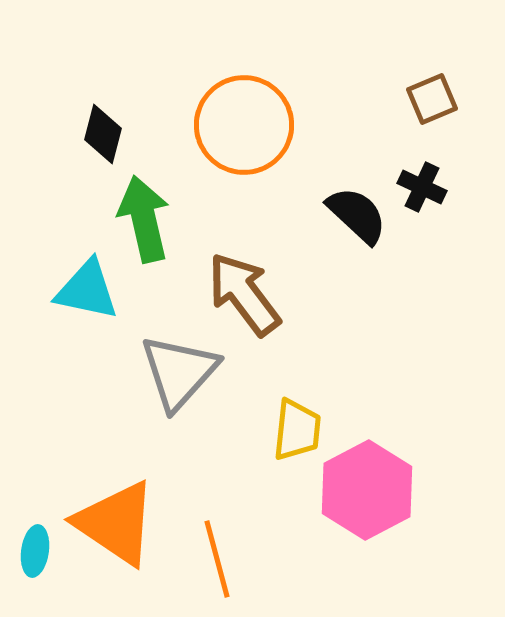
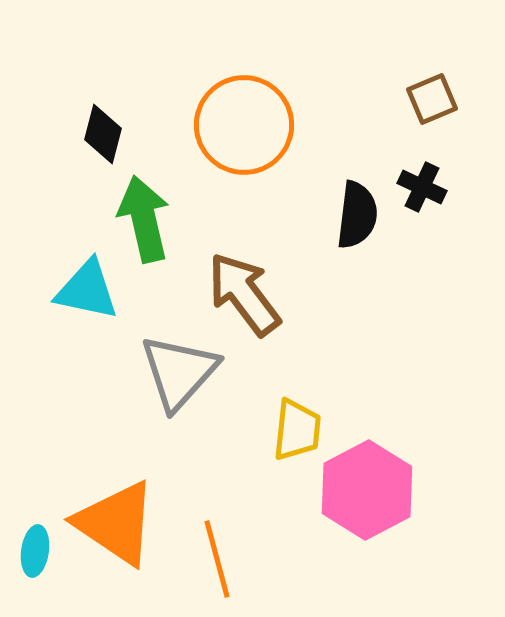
black semicircle: rotated 54 degrees clockwise
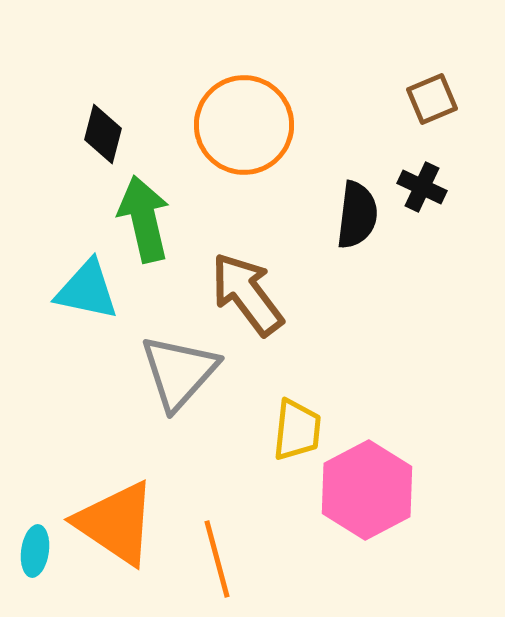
brown arrow: moved 3 px right
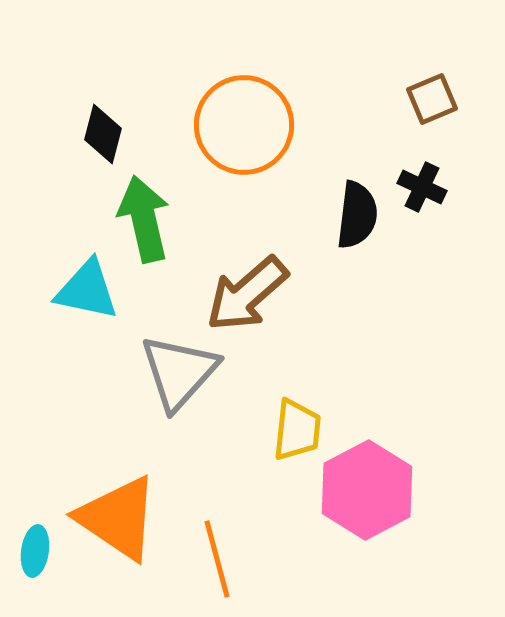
brown arrow: rotated 94 degrees counterclockwise
orange triangle: moved 2 px right, 5 px up
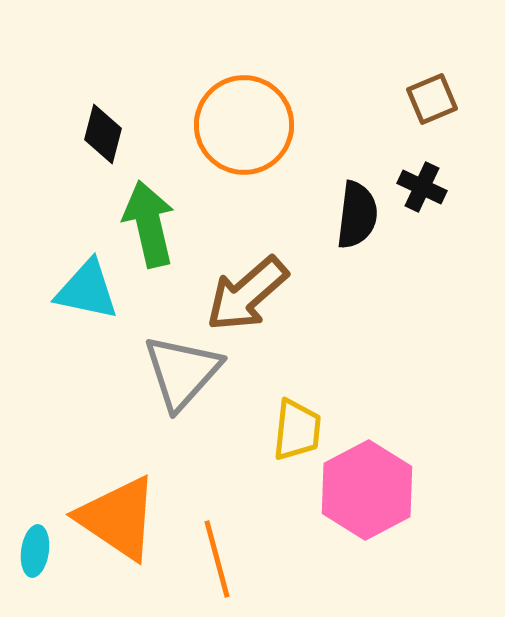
green arrow: moved 5 px right, 5 px down
gray triangle: moved 3 px right
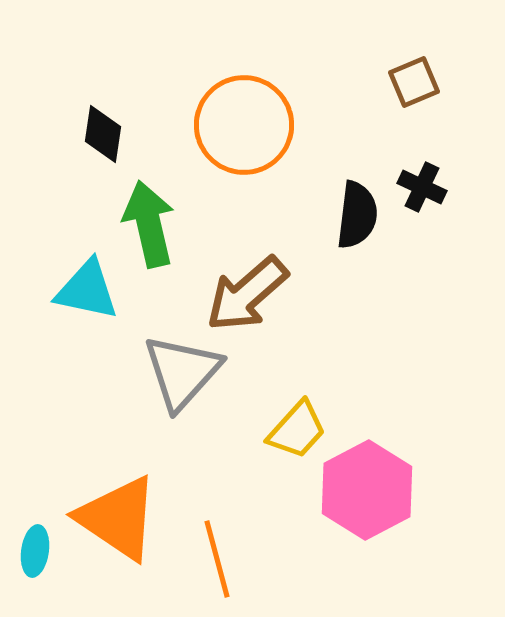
brown square: moved 18 px left, 17 px up
black diamond: rotated 6 degrees counterclockwise
yellow trapezoid: rotated 36 degrees clockwise
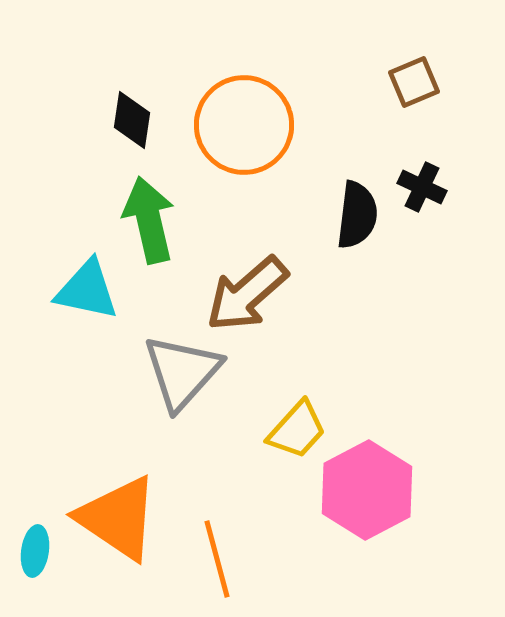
black diamond: moved 29 px right, 14 px up
green arrow: moved 4 px up
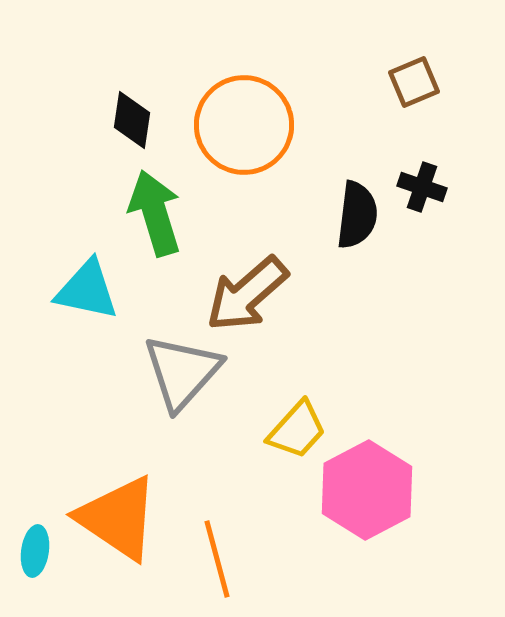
black cross: rotated 6 degrees counterclockwise
green arrow: moved 6 px right, 7 px up; rotated 4 degrees counterclockwise
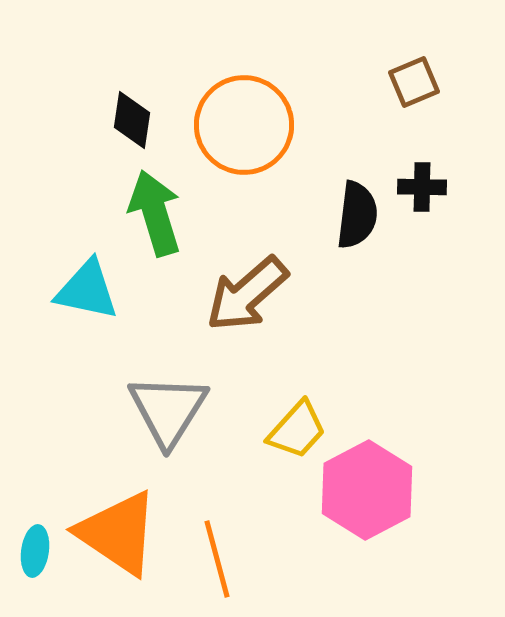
black cross: rotated 18 degrees counterclockwise
gray triangle: moved 14 px left, 38 px down; rotated 10 degrees counterclockwise
orange triangle: moved 15 px down
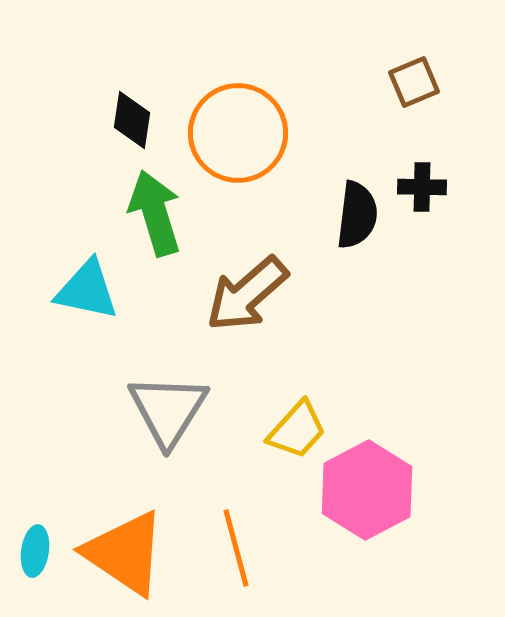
orange circle: moved 6 px left, 8 px down
orange triangle: moved 7 px right, 20 px down
orange line: moved 19 px right, 11 px up
